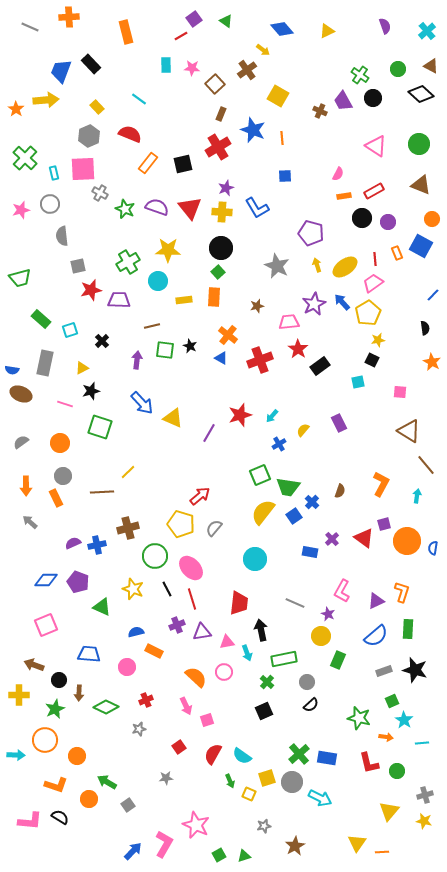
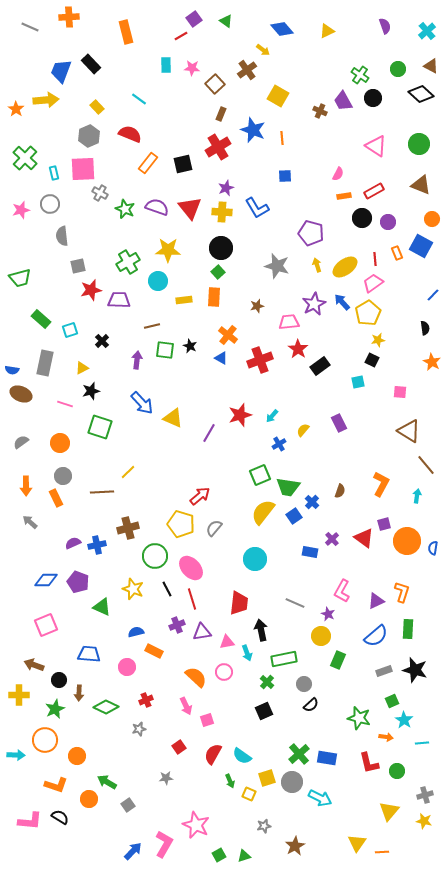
gray star at (277, 266): rotated 10 degrees counterclockwise
gray circle at (307, 682): moved 3 px left, 2 px down
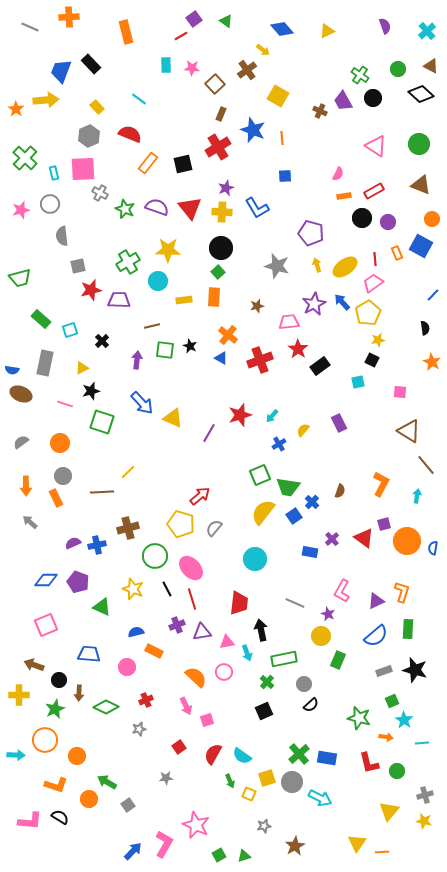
green square at (100, 427): moved 2 px right, 5 px up
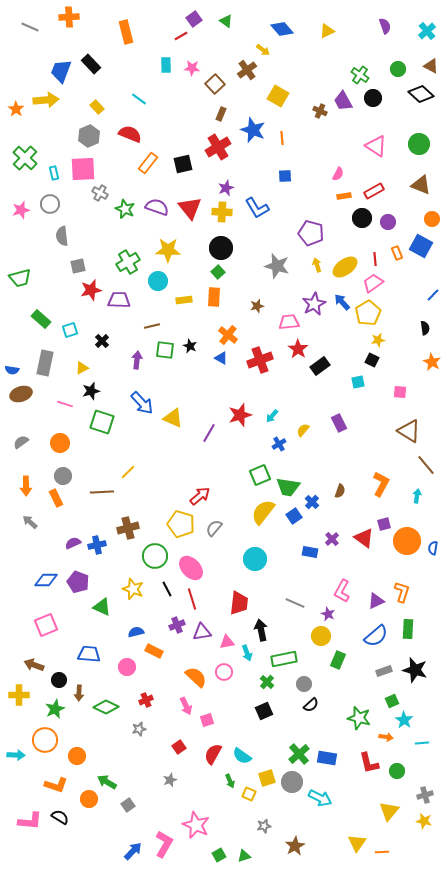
brown ellipse at (21, 394): rotated 40 degrees counterclockwise
gray star at (166, 778): moved 4 px right, 2 px down; rotated 16 degrees counterclockwise
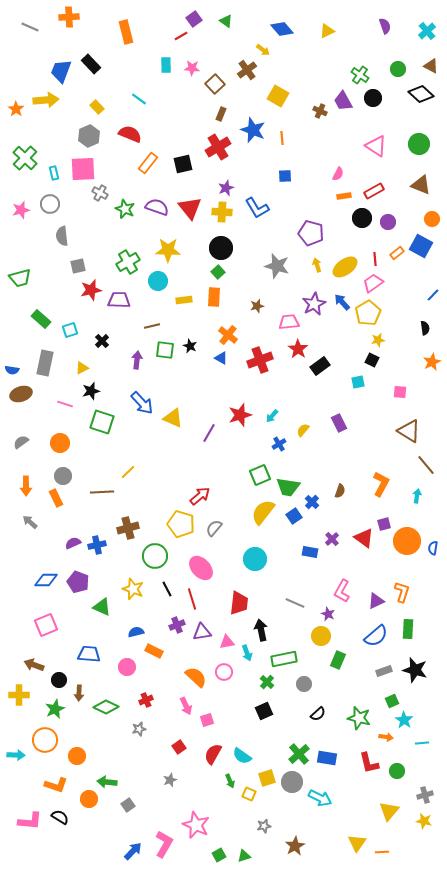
orange rectangle at (397, 253): rotated 72 degrees clockwise
orange star at (432, 362): rotated 18 degrees clockwise
pink ellipse at (191, 568): moved 10 px right
black semicircle at (311, 705): moved 7 px right, 9 px down
green arrow at (107, 782): rotated 24 degrees counterclockwise
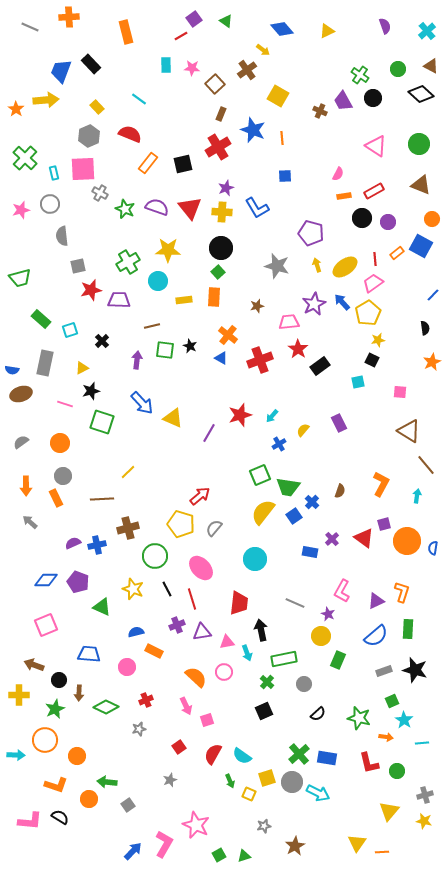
brown line at (102, 492): moved 7 px down
cyan arrow at (320, 798): moved 2 px left, 5 px up
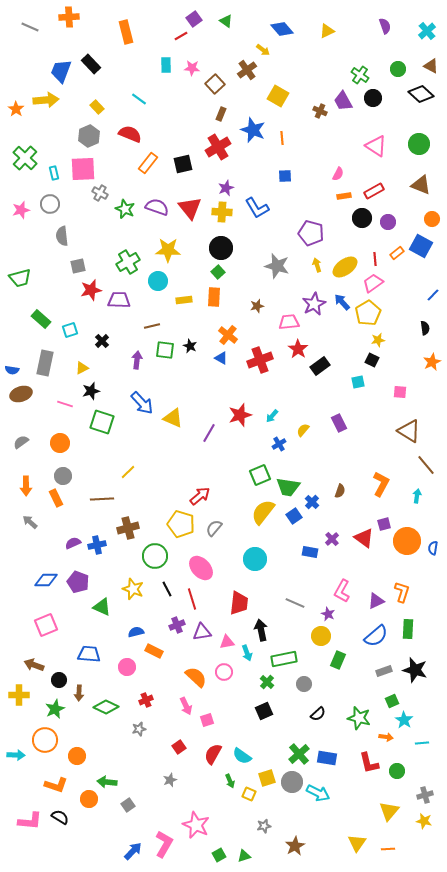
orange line at (382, 852): moved 6 px right, 3 px up
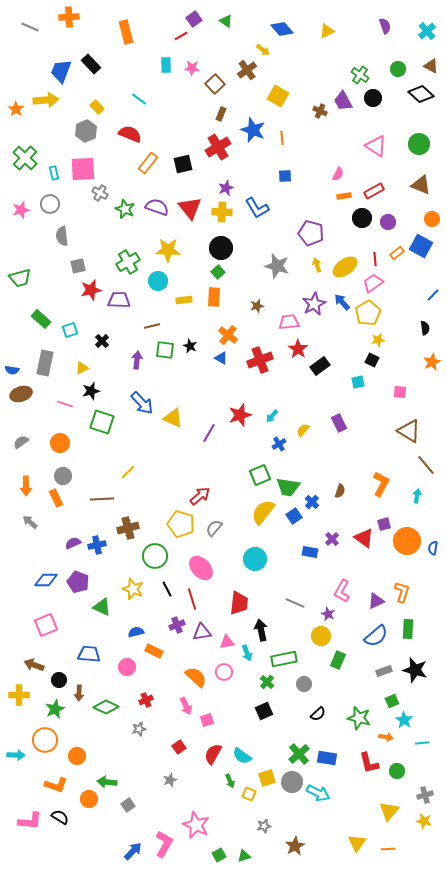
gray hexagon at (89, 136): moved 3 px left, 5 px up
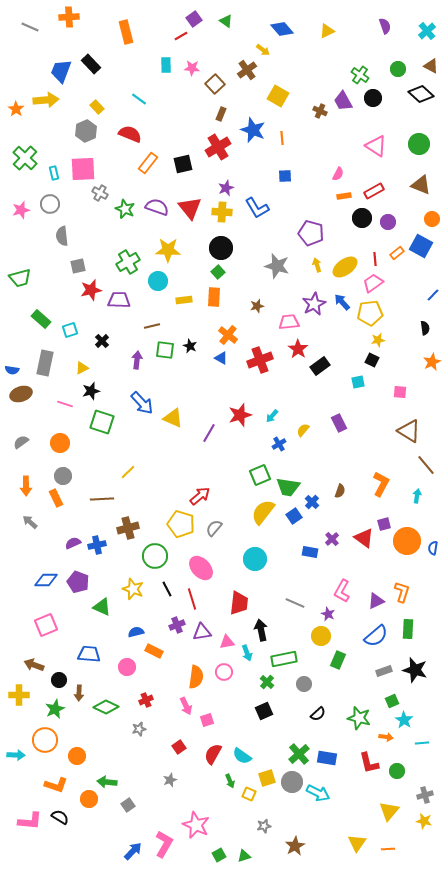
yellow pentagon at (368, 313): moved 2 px right; rotated 25 degrees clockwise
orange semicircle at (196, 677): rotated 55 degrees clockwise
